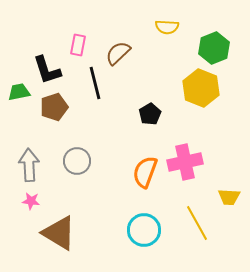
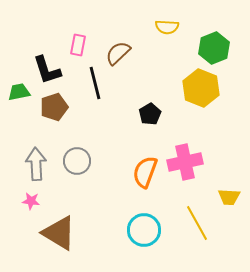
gray arrow: moved 7 px right, 1 px up
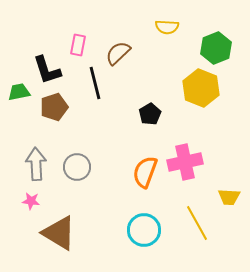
green hexagon: moved 2 px right
gray circle: moved 6 px down
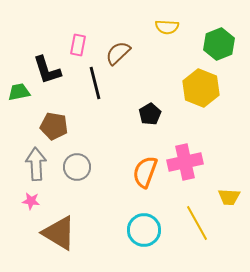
green hexagon: moved 3 px right, 4 px up
brown pentagon: moved 19 px down; rotated 28 degrees clockwise
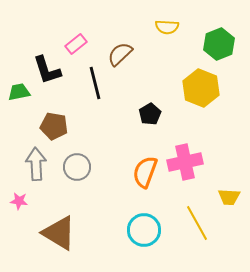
pink rectangle: moved 2 px left, 1 px up; rotated 40 degrees clockwise
brown semicircle: moved 2 px right, 1 px down
pink star: moved 12 px left
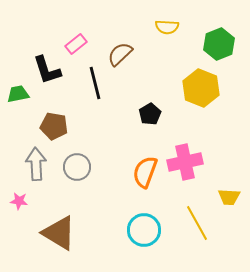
green trapezoid: moved 1 px left, 2 px down
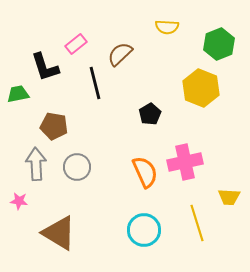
black L-shape: moved 2 px left, 3 px up
orange semicircle: rotated 136 degrees clockwise
yellow line: rotated 12 degrees clockwise
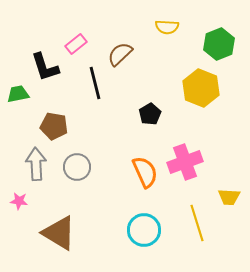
pink cross: rotated 8 degrees counterclockwise
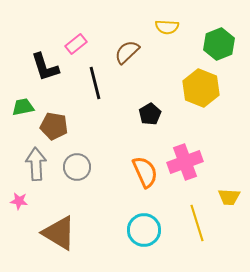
brown semicircle: moved 7 px right, 2 px up
green trapezoid: moved 5 px right, 13 px down
